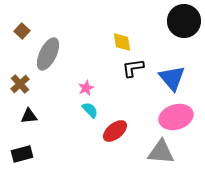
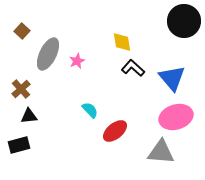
black L-shape: rotated 50 degrees clockwise
brown cross: moved 1 px right, 5 px down
pink star: moved 9 px left, 27 px up
black rectangle: moved 3 px left, 9 px up
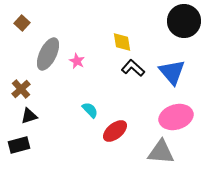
brown square: moved 8 px up
pink star: rotated 21 degrees counterclockwise
blue triangle: moved 6 px up
black triangle: rotated 12 degrees counterclockwise
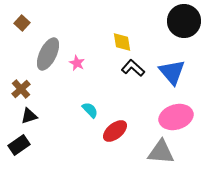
pink star: moved 2 px down
black rectangle: rotated 20 degrees counterclockwise
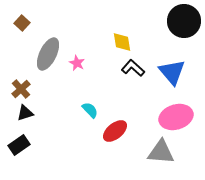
black triangle: moved 4 px left, 3 px up
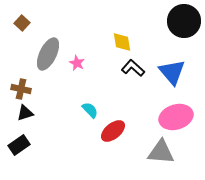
brown cross: rotated 36 degrees counterclockwise
red ellipse: moved 2 px left
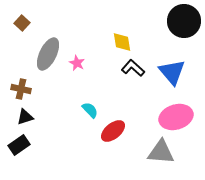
black triangle: moved 4 px down
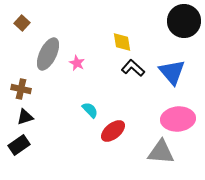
pink ellipse: moved 2 px right, 2 px down; rotated 12 degrees clockwise
